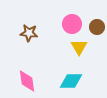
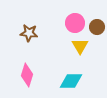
pink circle: moved 3 px right, 1 px up
yellow triangle: moved 1 px right, 1 px up
pink diamond: moved 6 px up; rotated 25 degrees clockwise
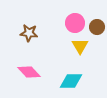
pink diamond: moved 2 px right, 3 px up; rotated 60 degrees counterclockwise
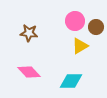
pink circle: moved 2 px up
brown circle: moved 1 px left
yellow triangle: rotated 30 degrees clockwise
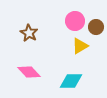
brown star: rotated 24 degrees clockwise
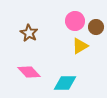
cyan diamond: moved 6 px left, 2 px down
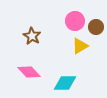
brown star: moved 3 px right, 3 px down
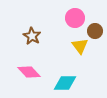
pink circle: moved 3 px up
brown circle: moved 1 px left, 4 px down
yellow triangle: rotated 36 degrees counterclockwise
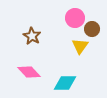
brown circle: moved 3 px left, 2 px up
yellow triangle: rotated 12 degrees clockwise
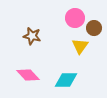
brown circle: moved 2 px right, 1 px up
brown star: rotated 18 degrees counterclockwise
pink diamond: moved 1 px left, 3 px down
cyan diamond: moved 1 px right, 3 px up
